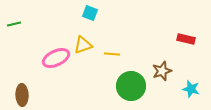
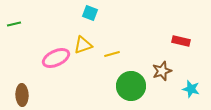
red rectangle: moved 5 px left, 2 px down
yellow line: rotated 21 degrees counterclockwise
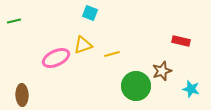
green line: moved 3 px up
green circle: moved 5 px right
